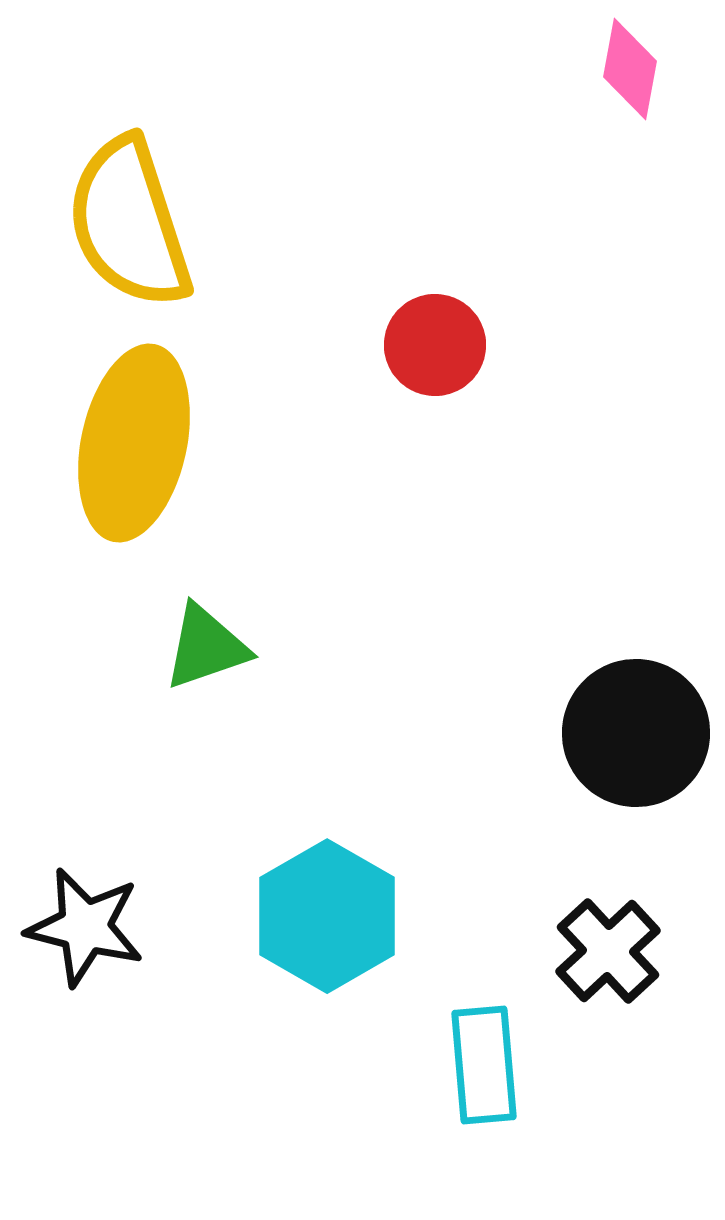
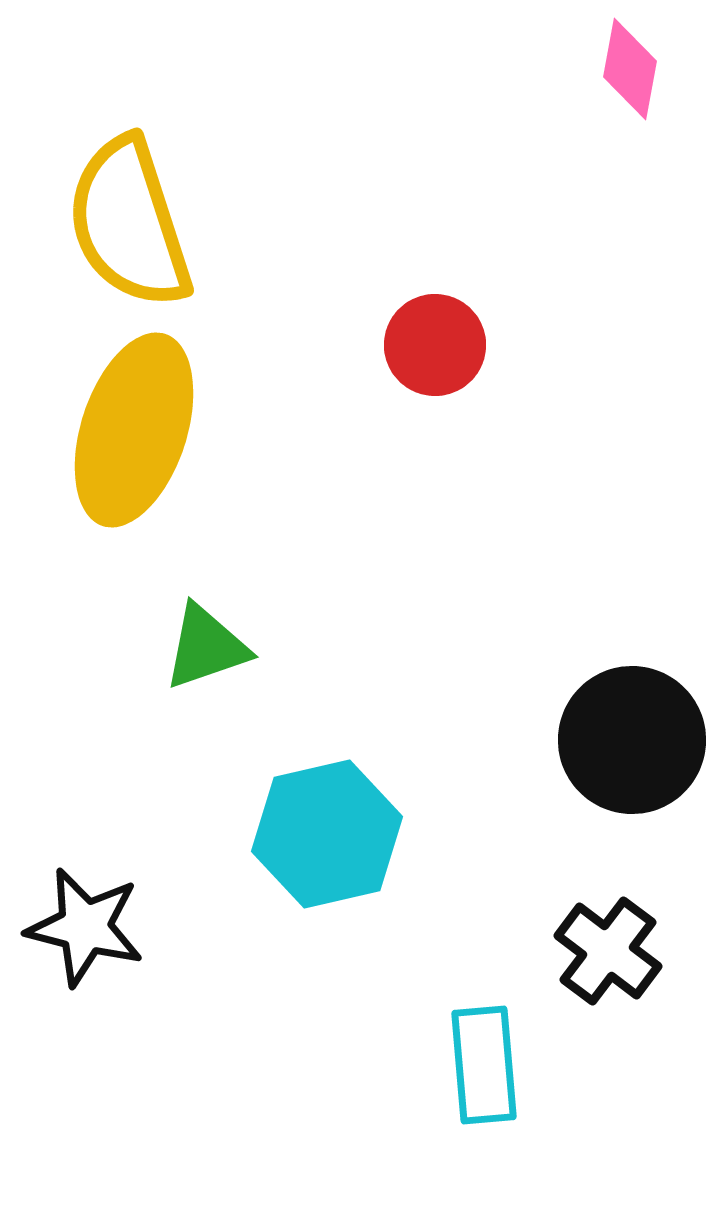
yellow ellipse: moved 13 px up; rotated 6 degrees clockwise
black circle: moved 4 px left, 7 px down
cyan hexagon: moved 82 px up; rotated 17 degrees clockwise
black cross: rotated 10 degrees counterclockwise
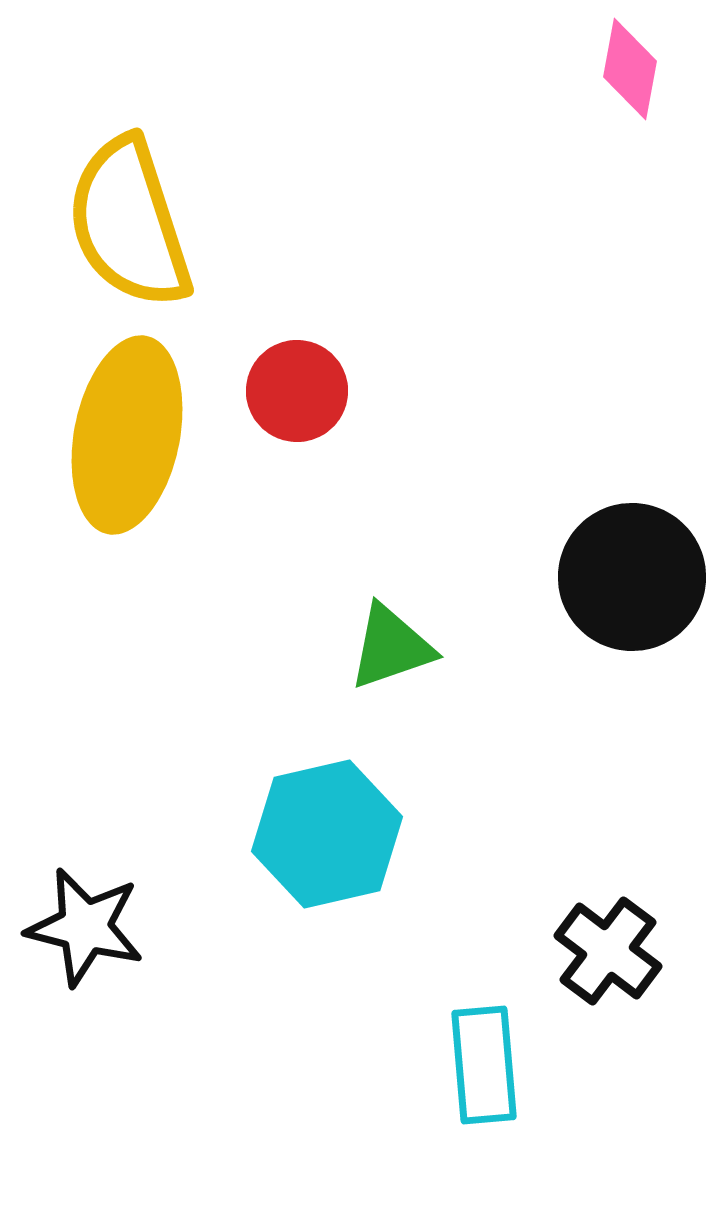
red circle: moved 138 px left, 46 px down
yellow ellipse: moved 7 px left, 5 px down; rotated 7 degrees counterclockwise
green triangle: moved 185 px right
black circle: moved 163 px up
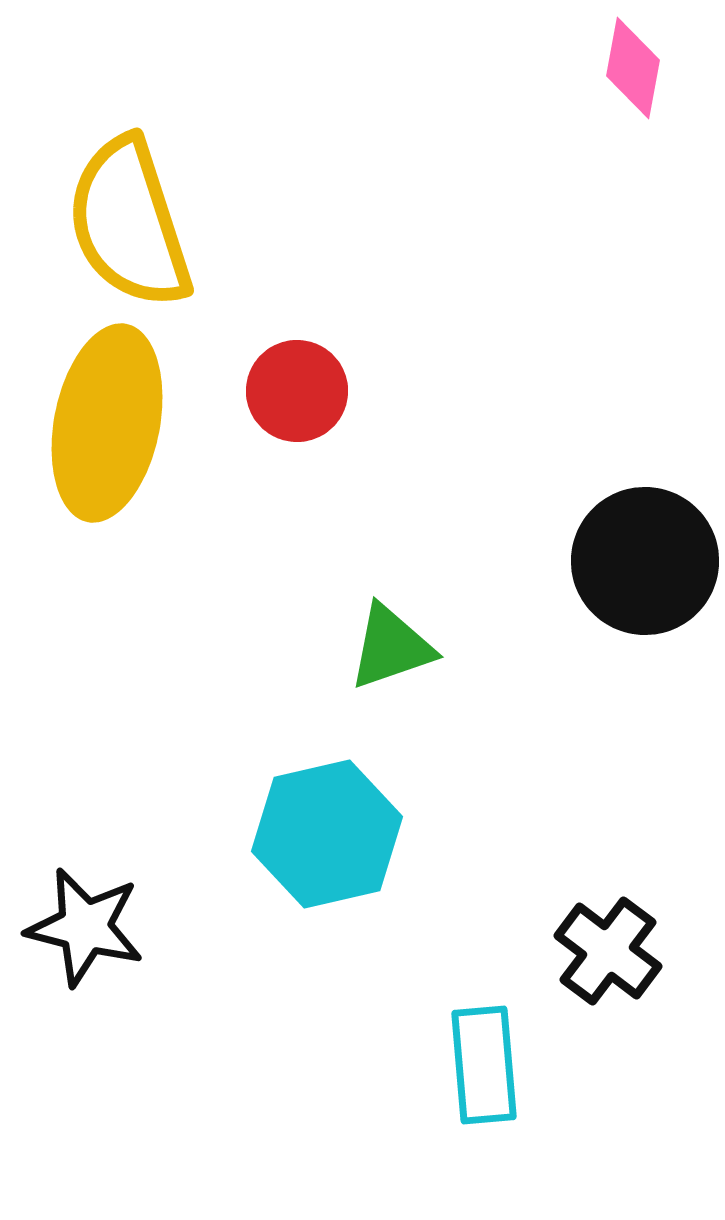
pink diamond: moved 3 px right, 1 px up
yellow ellipse: moved 20 px left, 12 px up
black circle: moved 13 px right, 16 px up
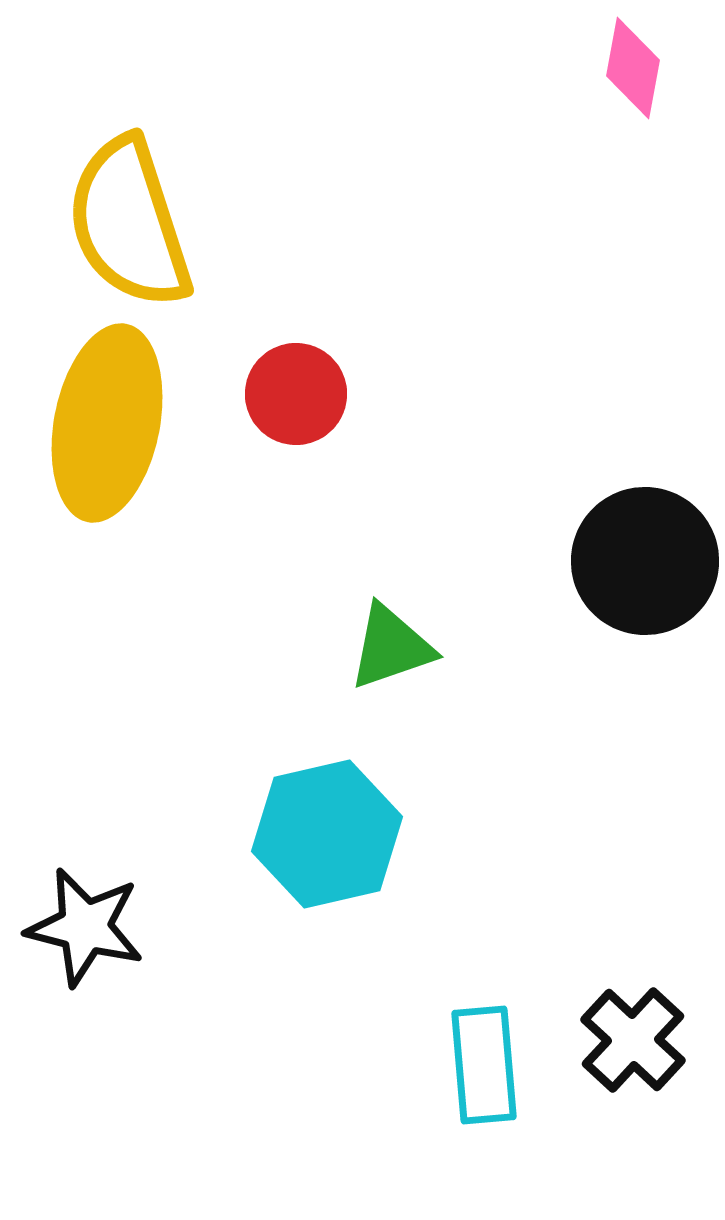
red circle: moved 1 px left, 3 px down
black cross: moved 25 px right, 89 px down; rotated 6 degrees clockwise
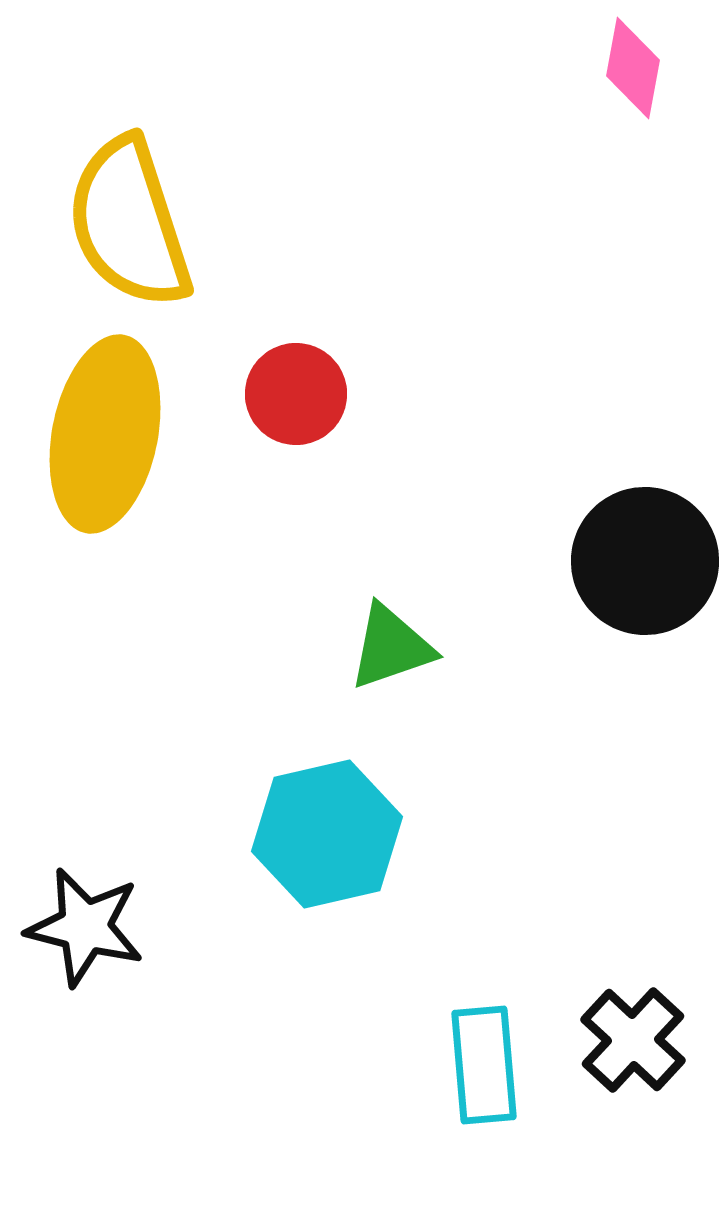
yellow ellipse: moved 2 px left, 11 px down
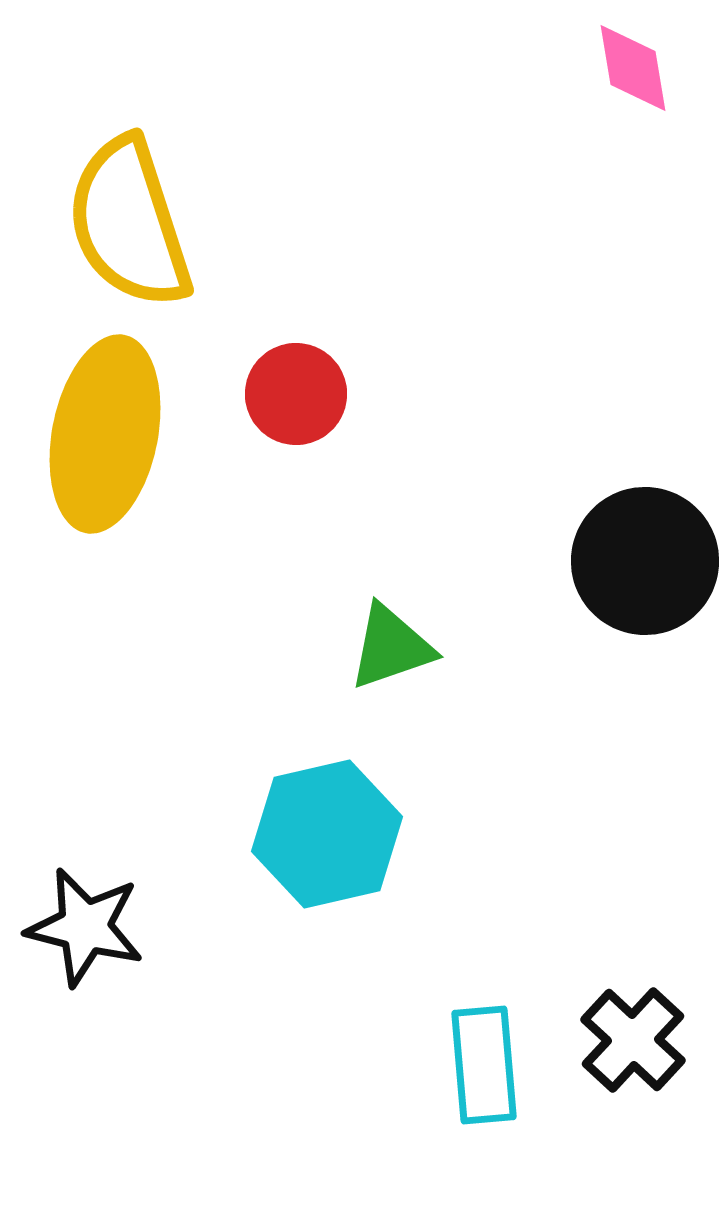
pink diamond: rotated 20 degrees counterclockwise
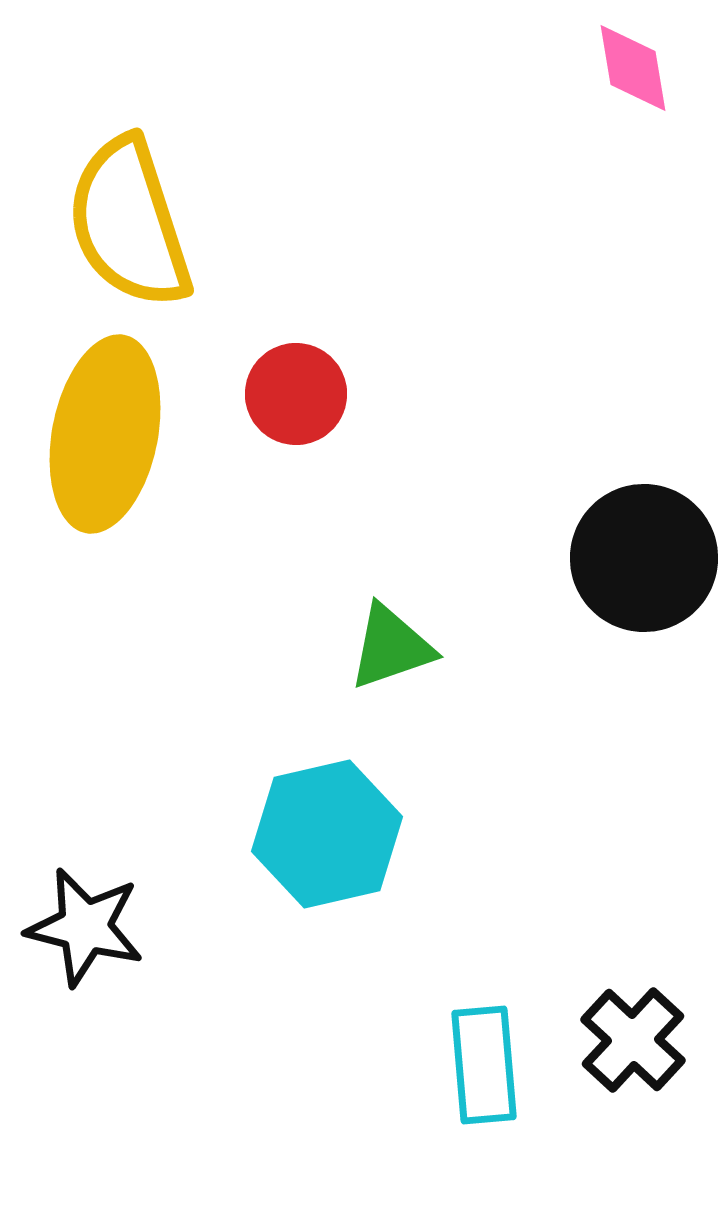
black circle: moved 1 px left, 3 px up
